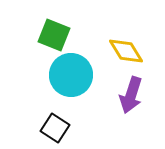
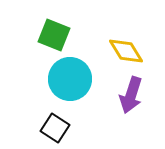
cyan circle: moved 1 px left, 4 px down
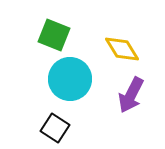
yellow diamond: moved 4 px left, 2 px up
purple arrow: rotated 9 degrees clockwise
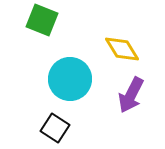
green square: moved 12 px left, 15 px up
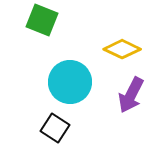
yellow diamond: rotated 33 degrees counterclockwise
cyan circle: moved 3 px down
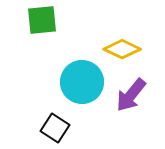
green square: rotated 28 degrees counterclockwise
cyan circle: moved 12 px right
purple arrow: rotated 12 degrees clockwise
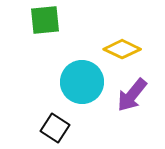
green square: moved 3 px right
purple arrow: moved 1 px right
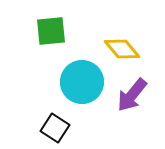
green square: moved 6 px right, 11 px down
yellow diamond: rotated 24 degrees clockwise
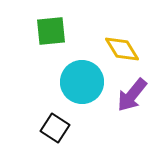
yellow diamond: rotated 9 degrees clockwise
